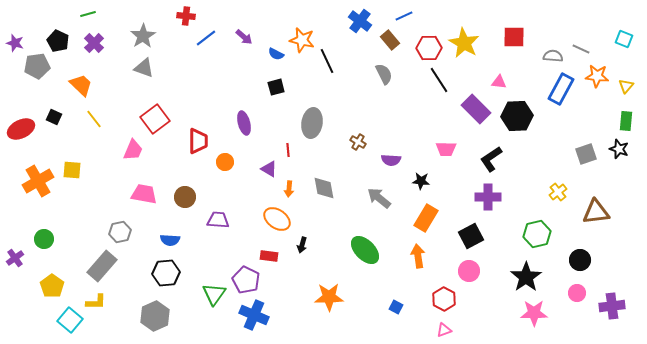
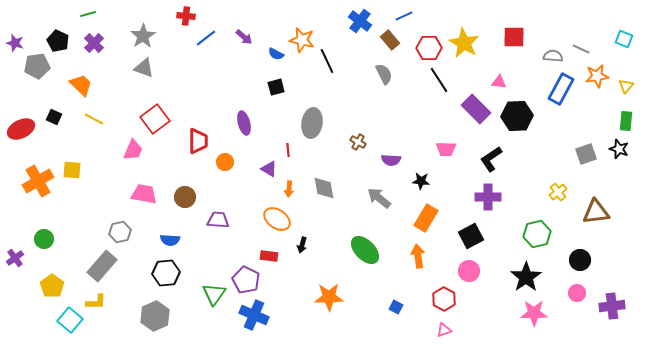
orange star at (597, 76): rotated 15 degrees counterclockwise
yellow line at (94, 119): rotated 24 degrees counterclockwise
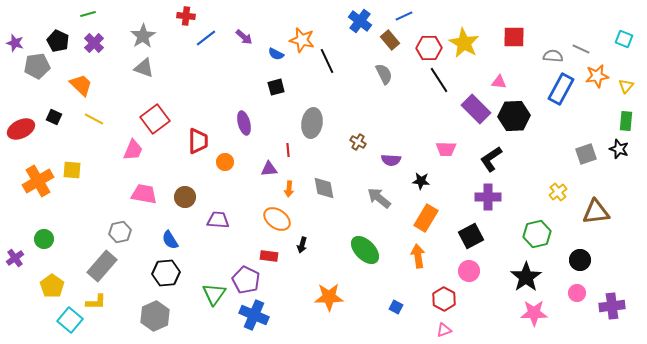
black hexagon at (517, 116): moved 3 px left
purple triangle at (269, 169): rotated 36 degrees counterclockwise
blue semicircle at (170, 240): rotated 54 degrees clockwise
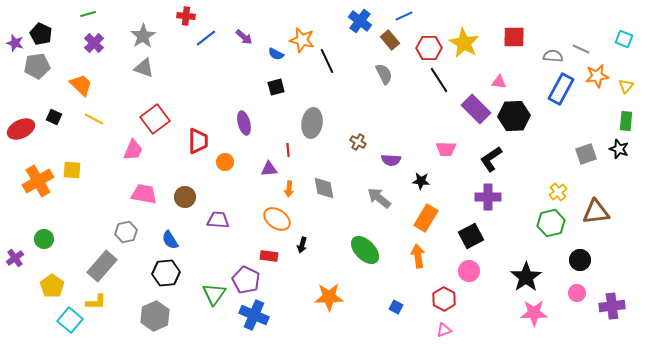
black pentagon at (58, 41): moved 17 px left, 7 px up
gray hexagon at (120, 232): moved 6 px right
green hexagon at (537, 234): moved 14 px right, 11 px up
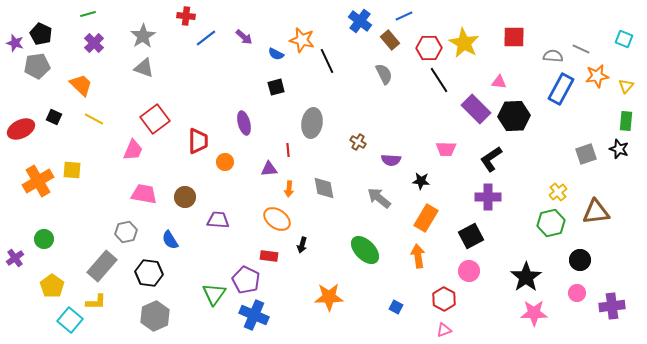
black hexagon at (166, 273): moved 17 px left; rotated 12 degrees clockwise
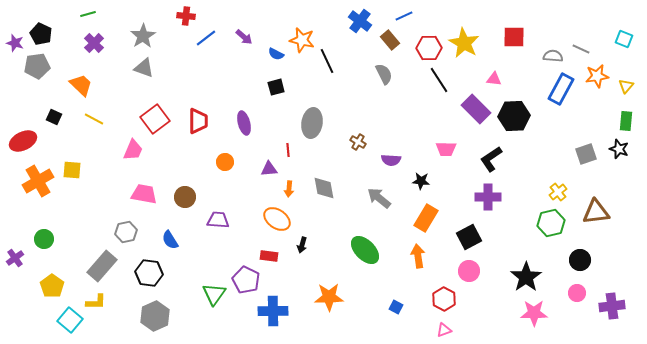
pink triangle at (499, 82): moved 5 px left, 3 px up
red ellipse at (21, 129): moved 2 px right, 12 px down
red trapezoid at (198, 141): moved 20 px up
black square at (471, 236): moved 2 px left, 1 px down
blue cross at (254, 315): moved 19 px right, 4 px up; rotated 24 degrees counterclockwise
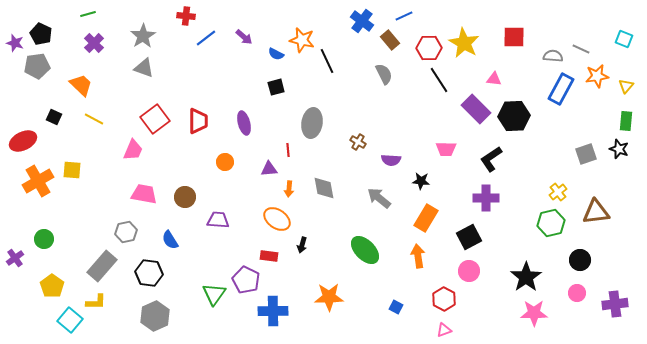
blue cross at (360, 21): moved 2 px right
purple cross at (488, 197): moved 2 px left, 1 px down
purple cross at (612, 306): moved 3 px right, 2 px up
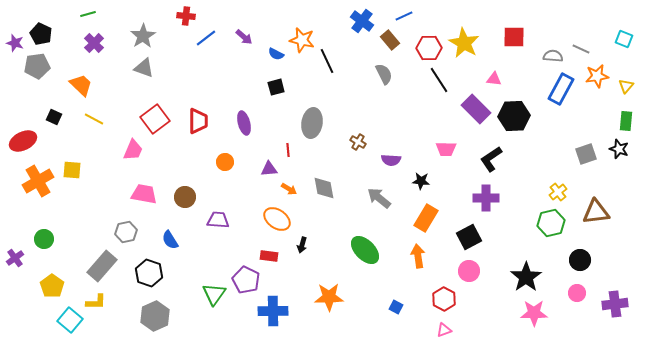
orange arrow at (289, 189): rotated 63 degrees counterclockwise
black hexagon at (149, 273): rotated 12 degrees clockwise
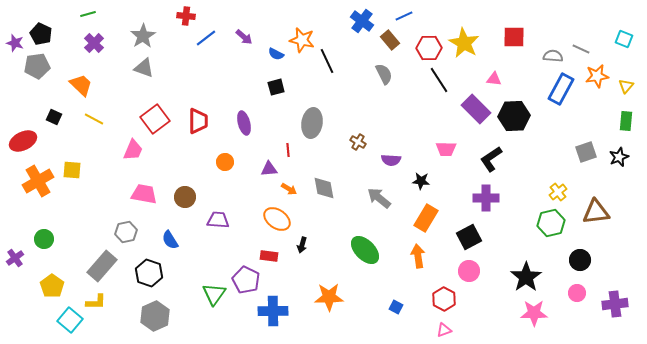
black star at (619, 149): moved 8 px down; rotated 30 degrees clockwise
gray square at (586, 154): moved 2 px up
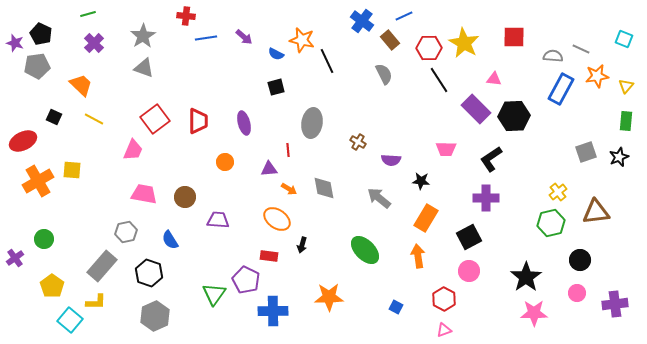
blue line at (206, 38): rotated 30 degrees clockwise
